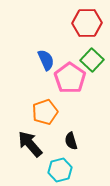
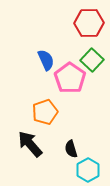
red hexagon: moved 2 px right
black semicircle: moved 8 px down
cyan hexagon: moved 28 px right; rotated 15 degrees counterclockwise
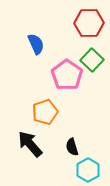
blue semicircle: moved 10 px left, 16 px up
pink pentagon: moved 3 px left, 3 px up
black semicircle: moved 1 px right, 2 px up
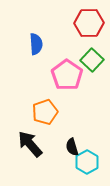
blue semicircle: rotated 20 degrees clockwise
cyan hexagon: moved 1 px left, 8 px up
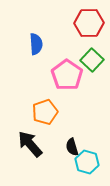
cyan hexagon: rotated 15 degrees counterclockwise
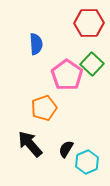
green square: moved 4 px down
orange pentagon: moved 1 px left, 4 px up
black semicircle: moved 6 px left, 2 px down; rotated 48 degrees clockwise
cyan hexagon: rotated 20 degrees clockwise
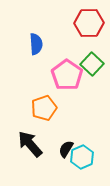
cyan hexagon: moved 5 px left, 5 px up
